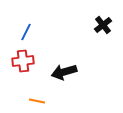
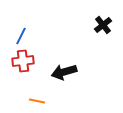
blue line: moved 5 px left, 4 px down
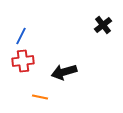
orange line: moved 3 px right, 4 px up
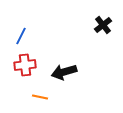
red cross: moved 2 px right, 4 px down
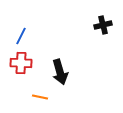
black cross: rotated 24 degrees clockwise
red cross: moved 4 px left, 2 px up; rotated 10 degrees clockwise
black arrow: moved 4 px left; rotated 90 degrees counterclockwise
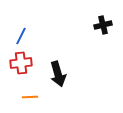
red cross: rotated 10 degrees counterclockwise
black arrow: moved 2 px left, 2 px down
orange line: moved 10 px left; rotated 14 degrees counterclockwise
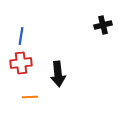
blue line: rotated 18 degrees counterclockwise
black arrow: rotated 10 degrees clockwise
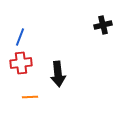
blue line: moved 1 px left, 1 px down; rotated 12 degrees clockwise
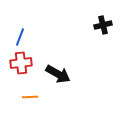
black arrow: rotated 55 degrees counterclockwise
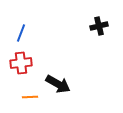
black cross: moved 4 px left, 1 px down
blue line: moved 1 px right, 4 px up
black arrow: moved 10 px down
